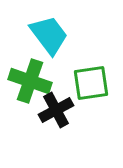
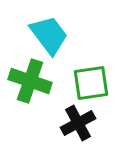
black cross: moved 22 px right, 13 px down
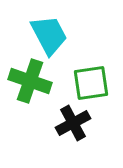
cyan trapezoid: rotated 9 degrees clockwise
black cross: moved 5 px left
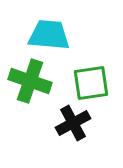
cyan trapezoid: rotated 57 degrees counterclockwise
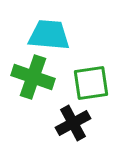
green cross: moved 3 px right, 4 px up
